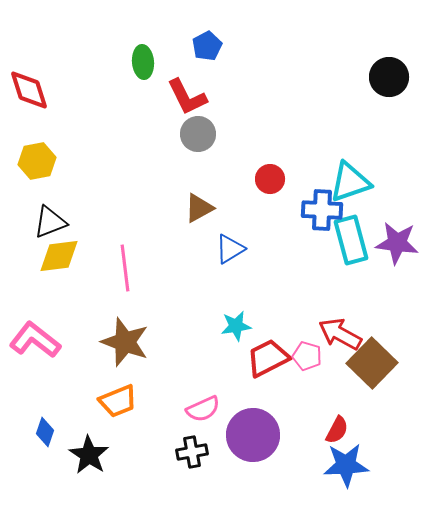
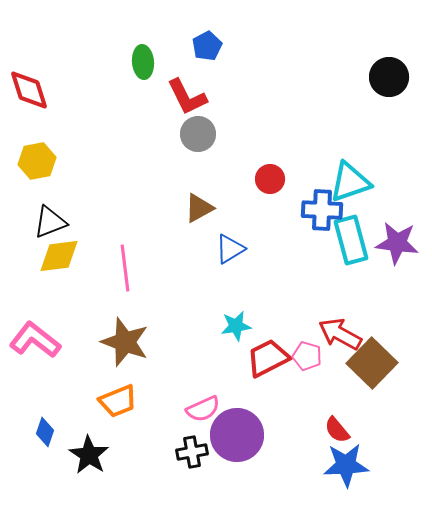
red semicircle: rotated 112 degrees clockwise
purple circle: moved 16 px left
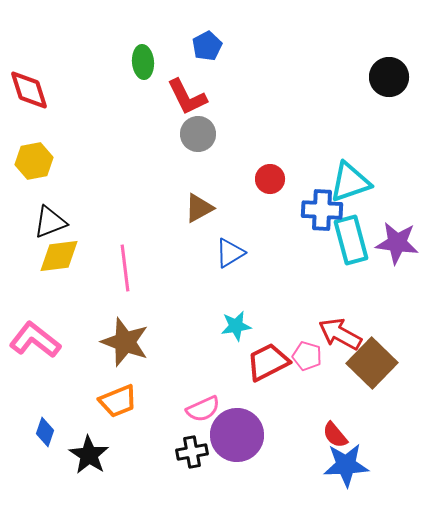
yellow hexagon: moved 3 px left
blue triangle: moved 4 px down
red trapezoid: moved 4 px down
red semicircle: moved 2 px left, 5 px down
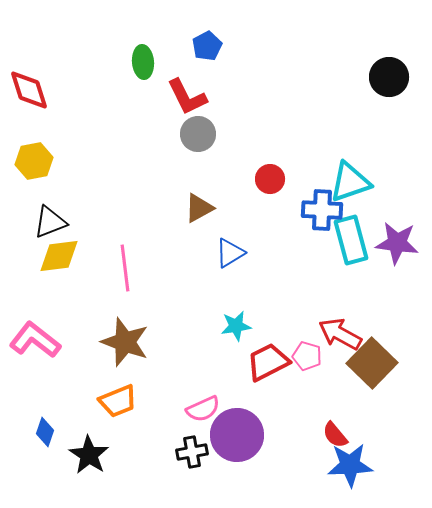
blue star: moved 4 px right
